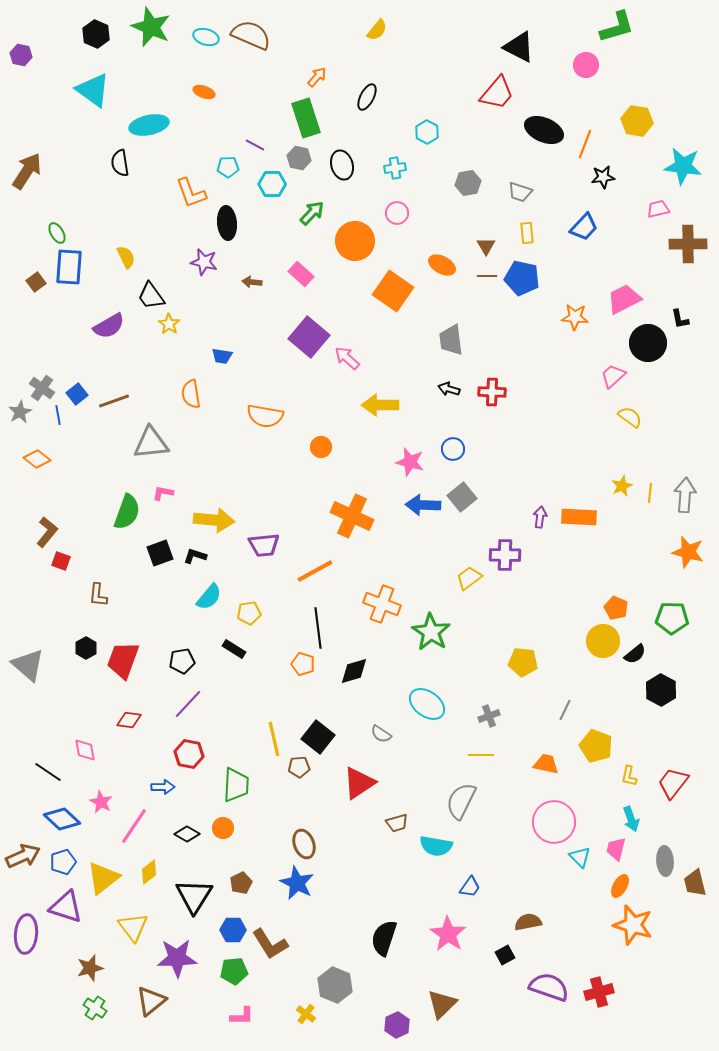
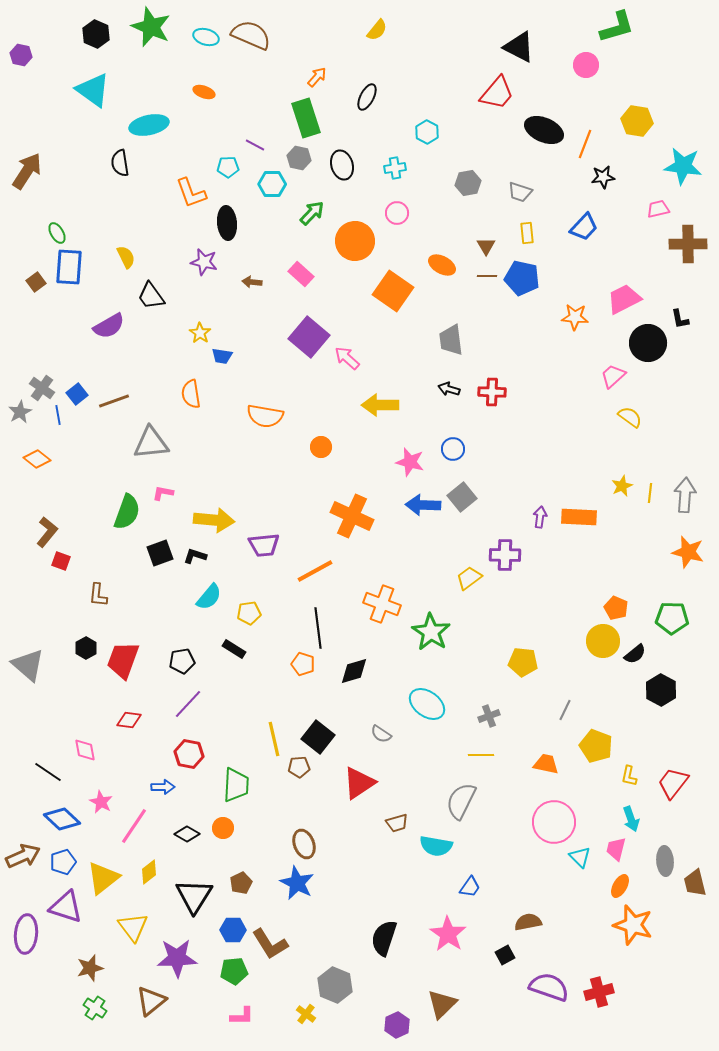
yellow star at (169, 324): moved 31 px right, 9 px down
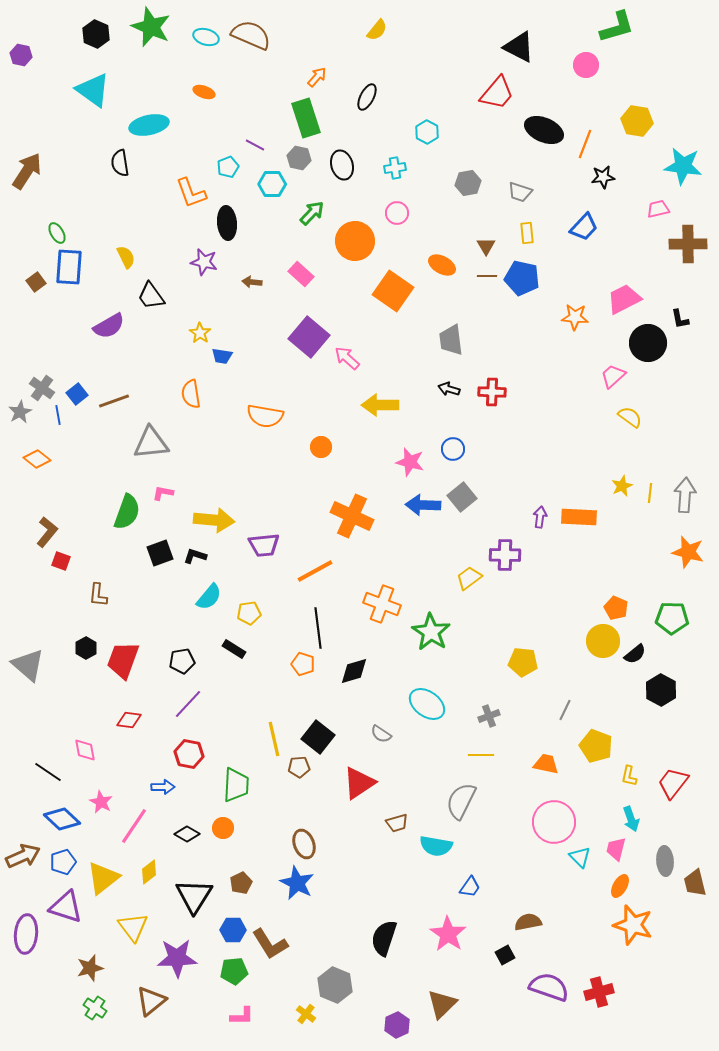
cyan pentagon at (228, 167): rotated 20 degrees counterclockwise
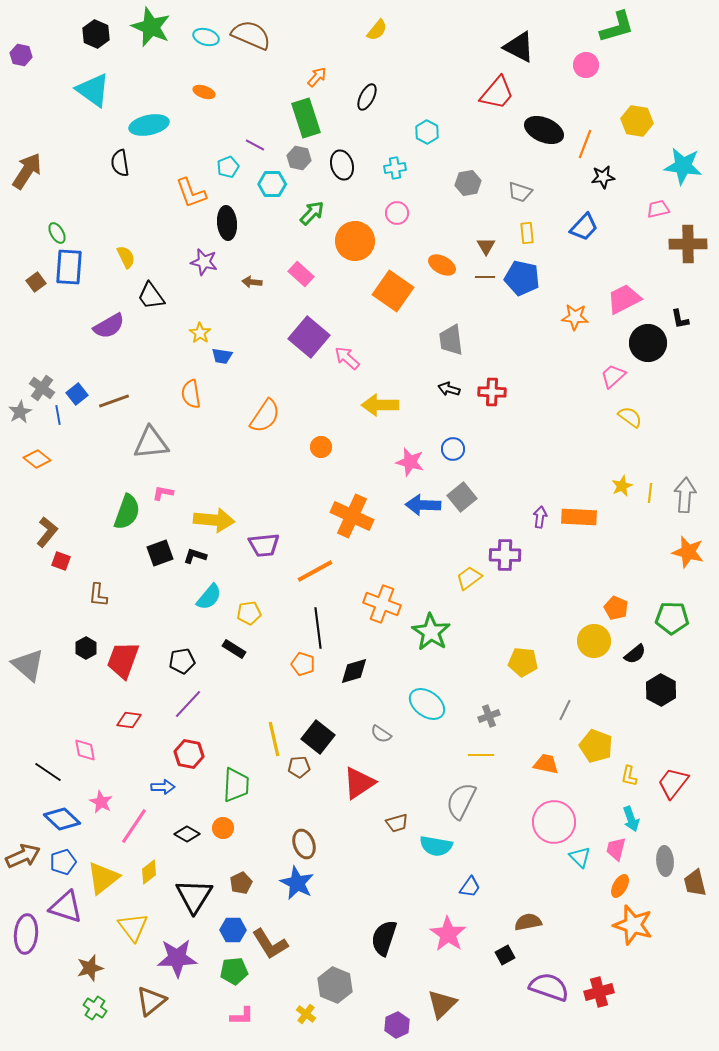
brown line at (487, 276): moved 2 px left, 1 px down
orange semicircle at (265, 416): rotated 66 degrees counterclockwise
yellow circle at (603, 641): moved 9 px left
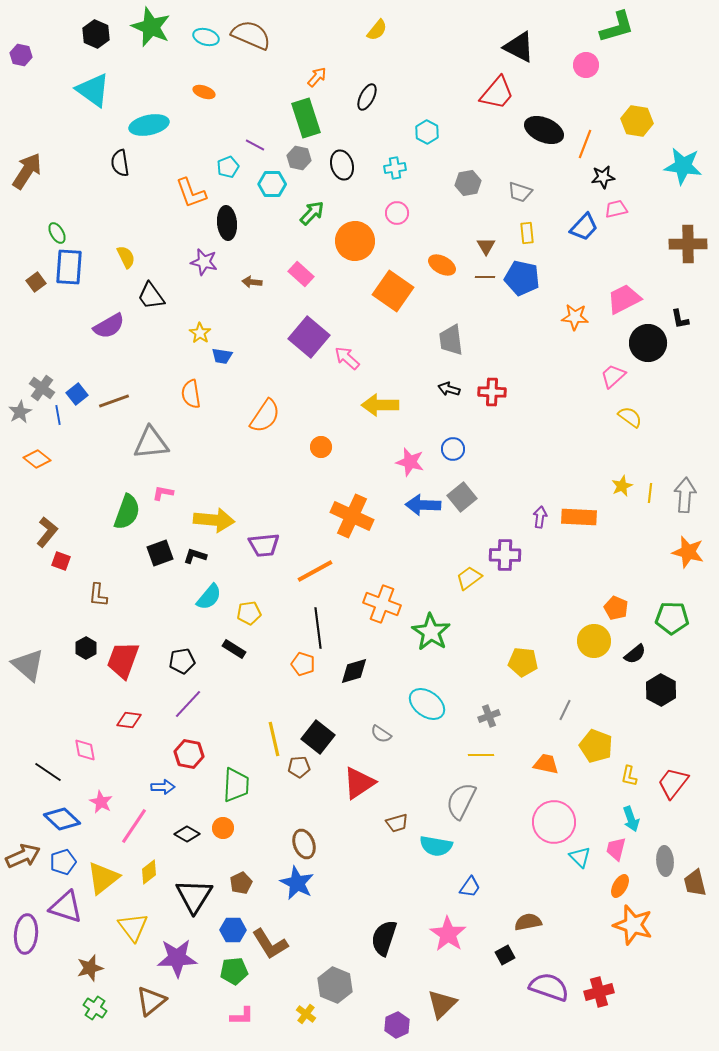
pink trapezoid at (658, 209): moved 42 px left
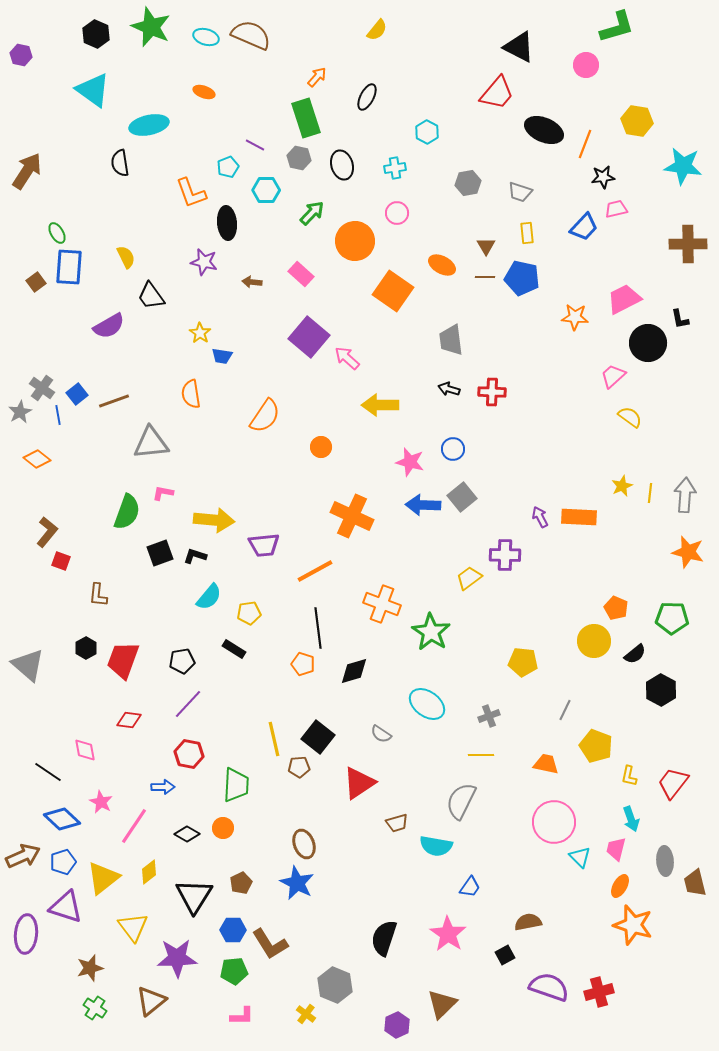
cyan hexagon at (272, 184): moved 6 px left, 6 px down
purple arrow at (540, 517): rotated 35 degrees counterclockwise
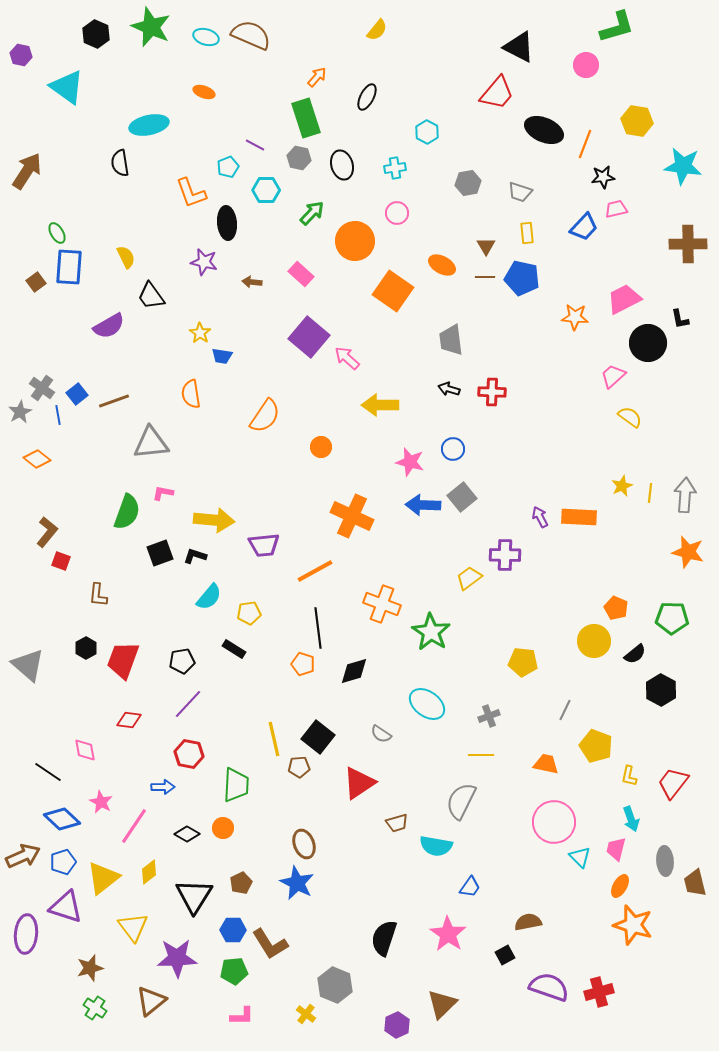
cyan triangle at (93, 90): moved 26 px left, 3 px up
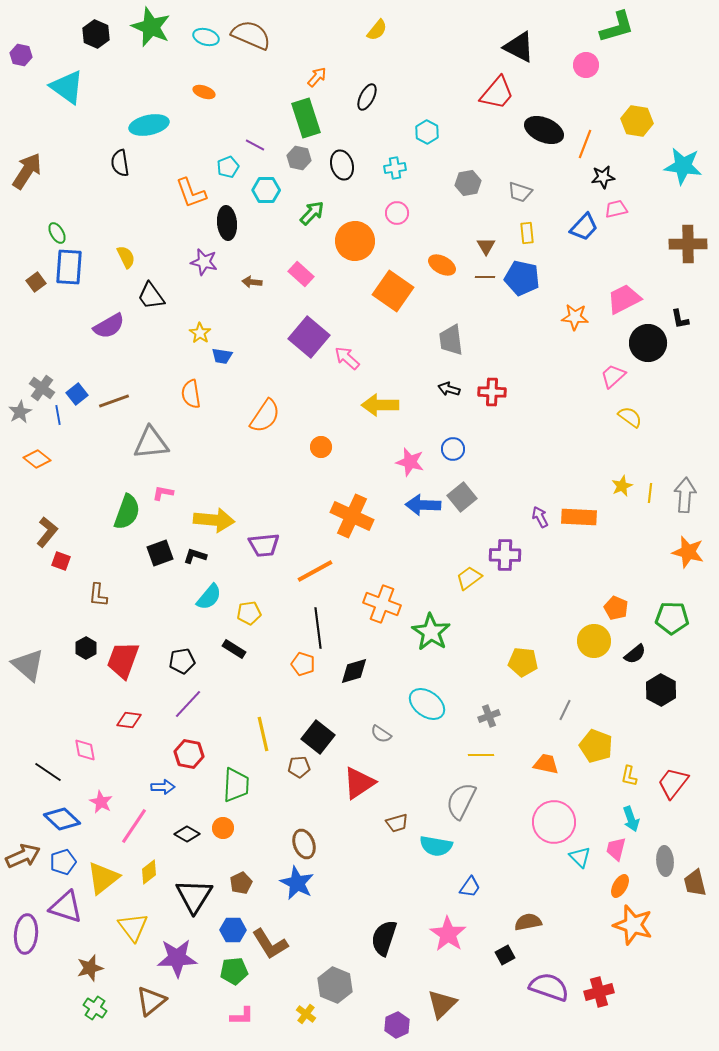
yellow line at (274, 739): moved 11 px left, 5 px up
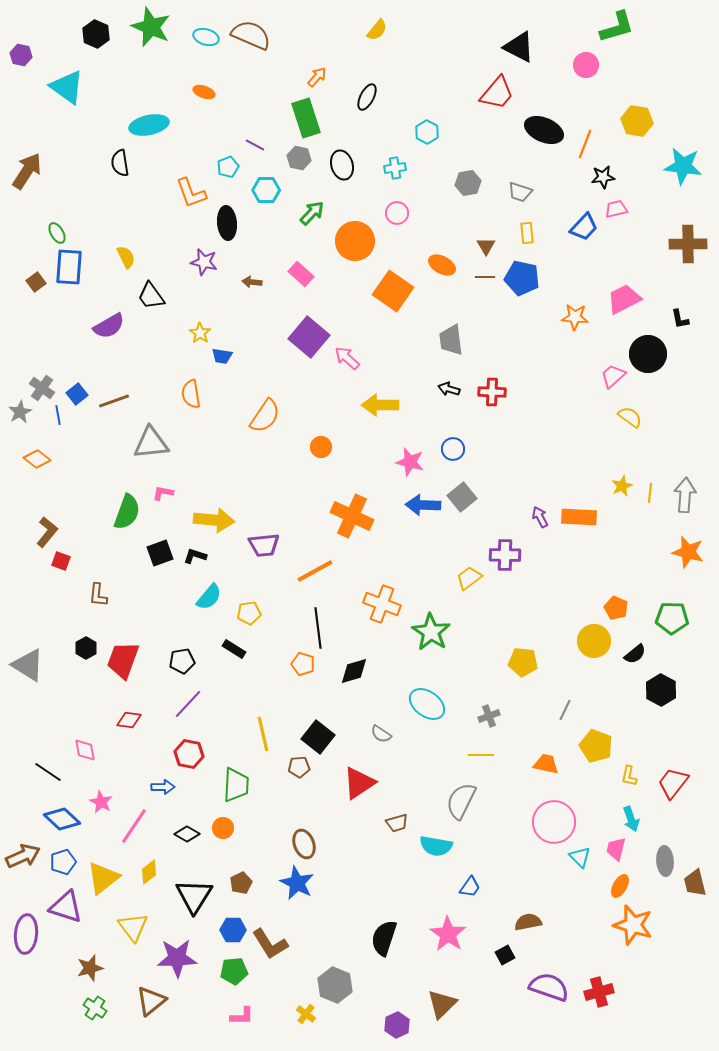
black circle at (648, 343): moved 11 px down
gray triangle at (28, 665): rotated 9 degrees counterclockwise
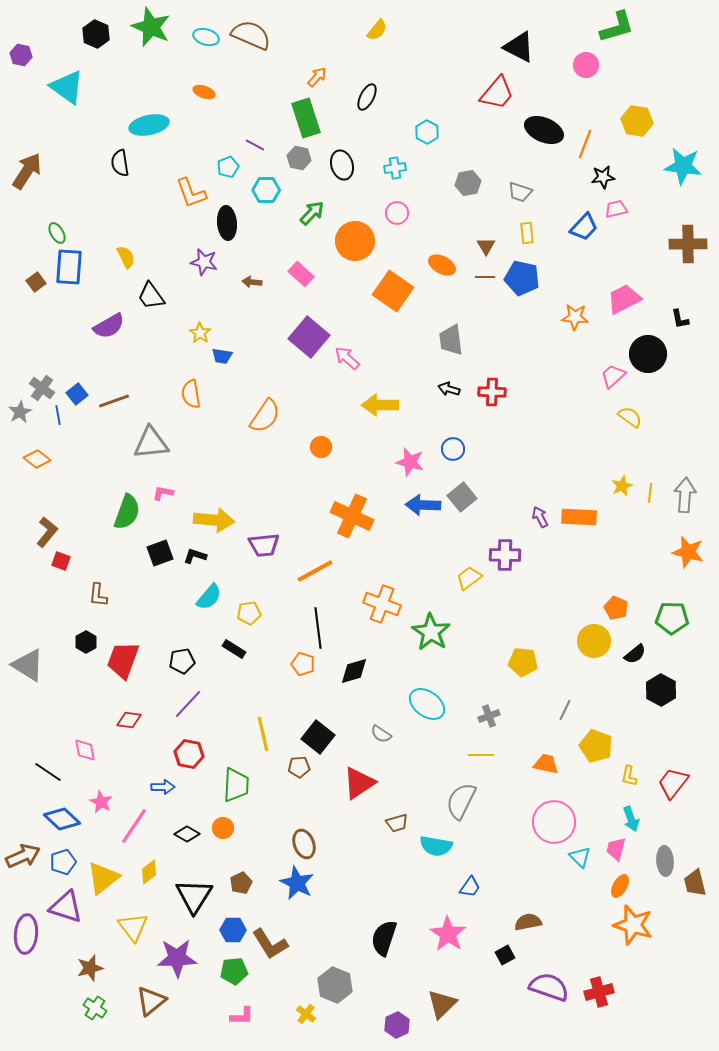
black hexagon at (86, 648): moved 6 px up
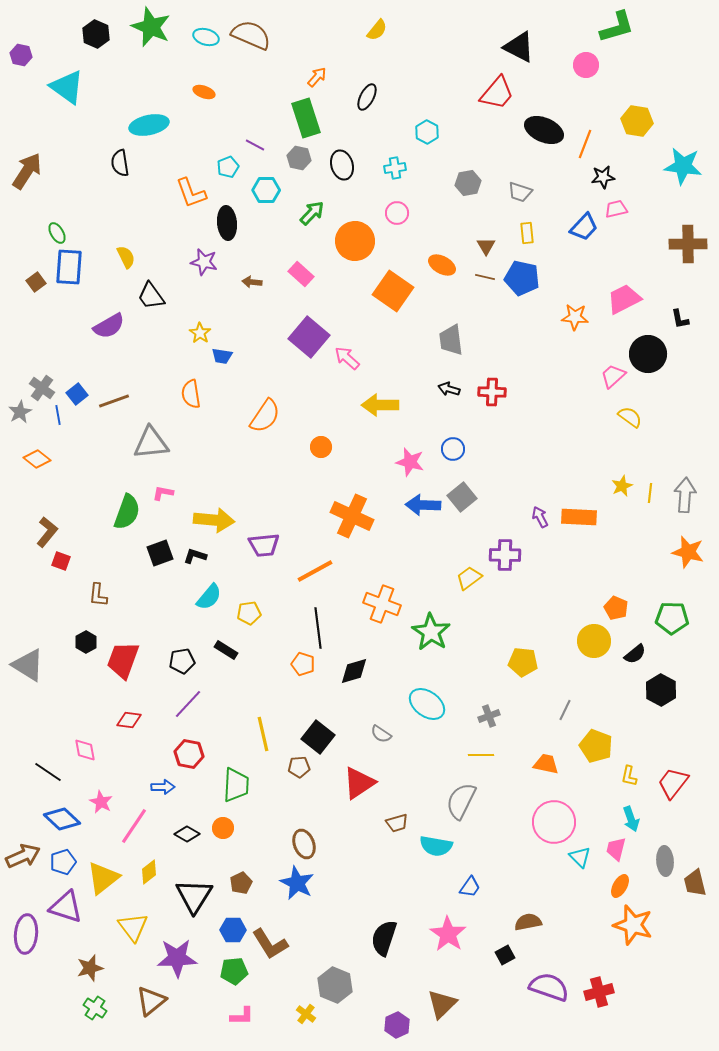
brown line at (485, 277): rotated 12 degrees clockwise
black rectangle at (234, 649): moved 8 px left, 1 px down
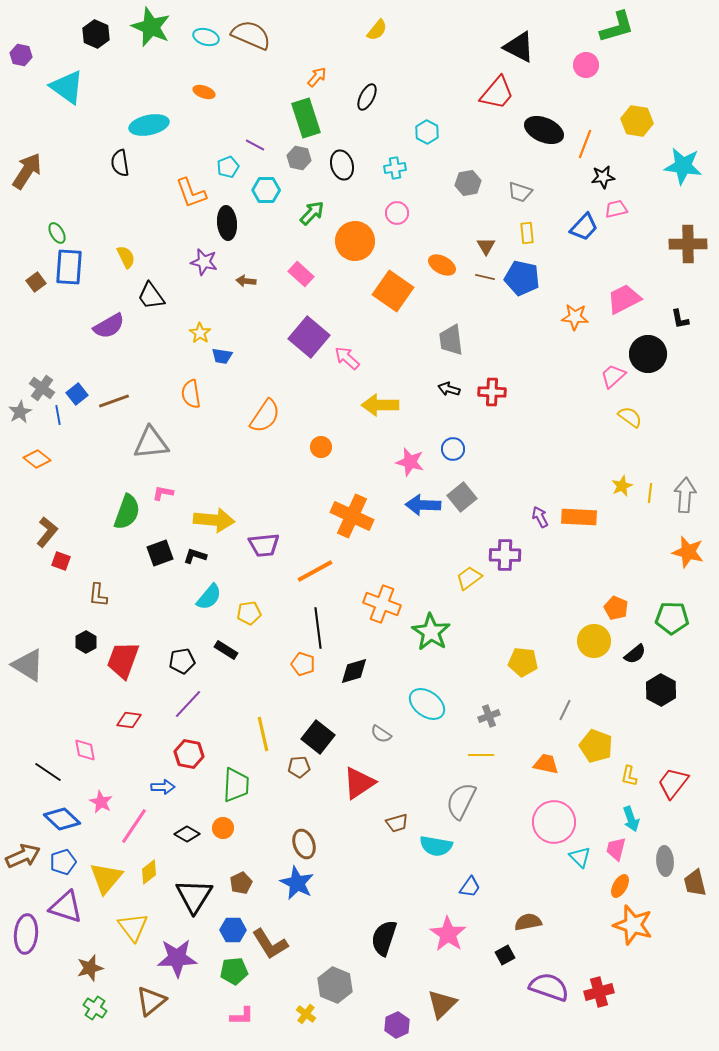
brown arrow at (252, 282): moved 6 px left, 1 px up
yellow triangle at (103, 878): moved 3 px right; rotated 12 degrees counterclockwise
